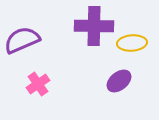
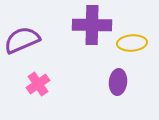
purple cross: moved 2 px left, 1 px up
purple ellipse: moved 1 px left, 1 px down; rotated 45 degrees counterclockwise
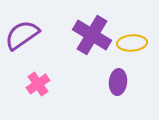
purple cross: moved 10 px down; rotated 30 degrees clockwise
purple semicircle: moved 5 px up; rotated 12 degrees counterclockwise
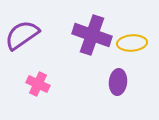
purple cross: rotated 12 degrees counterclockwise
pink cross: rotated 30 degrees counterclockwise
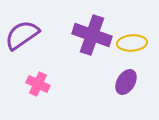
purple ellipse: moved 8 px right; rotated 25 degrees clockwise
